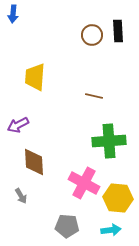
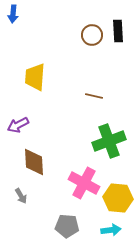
green cross: rotated 16 degrees counterclockwise
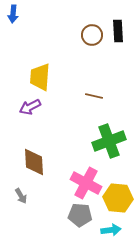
yellow trapezoid: moved 5 px right
purple arrow: moved 12 px right, 18 px up
pink cross: moved 2 px right
gray pentagon: moved 13 px right, 11 px up
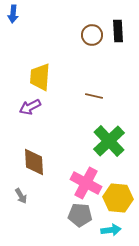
green cross: rotated 24 degrees counterclockwise
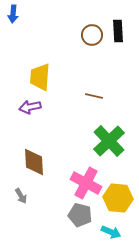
purple arrow: rotated 15 degrees clockwise
gray pentagon: rotated 10 degrees clockwise
cyan arrow: moved 2 px down; rotated 30 degrees clockwise
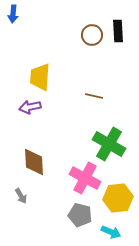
green cross: moved 3 px down; rotated 16 degrees counterclockwise
pink cross: moved 1 px left, 5 px up
yellow hexagon: rotated 12 degrees counterclockwise
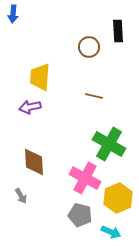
brown circle: moved 3 px left, 12 px down
yellow hexagon: rotated 16 degrees counterclockwise
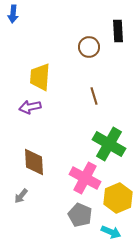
brown line: rotated 60 degrees clockwise
gray arrow: rotated 70 degrees clockwise
gray pentagon: rotated 10 degrees clockwise
